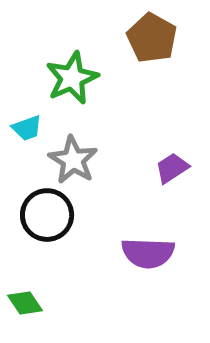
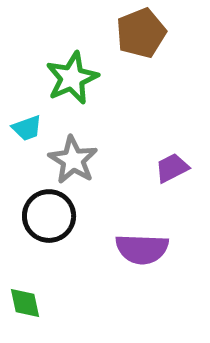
brown pentagon: moved 11 px left, 5 px up; rotated 21 degrees clockwise
purple trapezoid: rotated 6 degrees clockwise
black circle: moved 2 px right, 1 px down
purple semicircle: moved 6 px left, 4 px up
green diamond: rotated 21 degrees clockwise
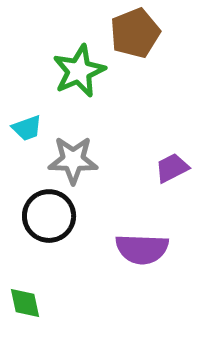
brown pentagon: moved 6 px left
green star: moved 7 px right, 7 px up
gray star: rotated 30 degrees counterclockwise
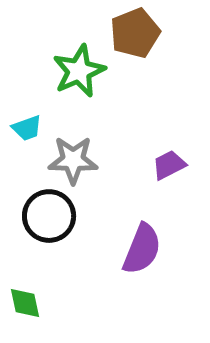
purple trapezoid: moved 3 px left, 3 px up
purple semicircle: rotated 70 degrees counterclockwise
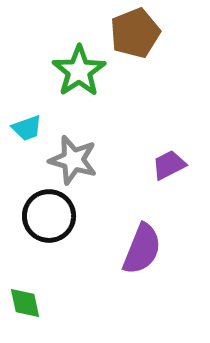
green star: rotated 10 degrees counterclockwise
gray star: rotated 15 degrees clockwise
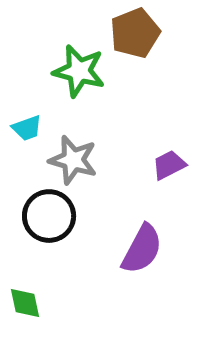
green star: rotated 24 degrees counterclockwise
purple semicircle: rotated 6 degrees clockwise
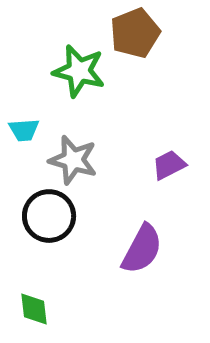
cyan trapezoid: moved 3 px left, 2 px down; rotated 16 degrees clockwise
green diamond: moved 9 px right, 6 px down; rotated 6 degrees clockwise
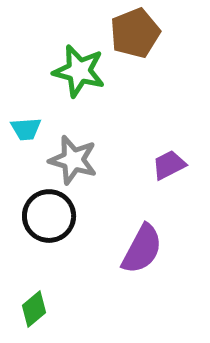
cyan trapezoid: moved 2 px right, 1 px up
green diamond: rotated 57 degrees clockwise
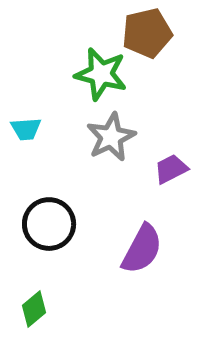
brown pentagon: moved 12 px right; rotated 9 degrees clockwise
green star: moved 22 px right, 3 px down
gray star: moved 38 px right, 23 px up; rotated 30 degrees clockwise
purple trapezoid: moved 2 px right, 4 px down
black circle: moved 8 px down
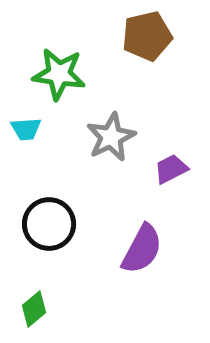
brown pentagon: moved 3 px down
green star: moved 42 px left; rotated 6 degrees counterclockwise
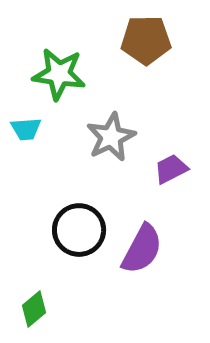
brown pentagon: moved 1 px left, 4 px down; rotated 12 degrees clockwise
black circle: moved 30 px right, 6 px down
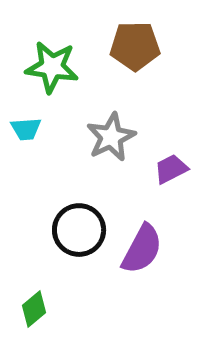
brown pentagon: moved 11 px left, 6 px down
green star: moved 7 px left, 7 px up
